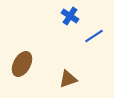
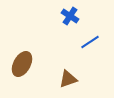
blue line: moved 4 px left, 6 px down
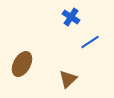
blue cross: moved 1 px right, 1 px down
brown triangle: rotated 24 degrees counterclockwise
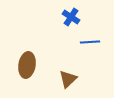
blue line: rotated 30 degrees clockwise
brown ellipse: moved 5 px right, 1 px down; rotated 20 degrees counterclockwise
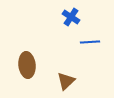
brown ellipse: rotated 15 degrees counterclockwise
brown triangle: moved 2 px left, 2 px down
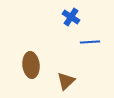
brown ellipse: moved 4 px right
